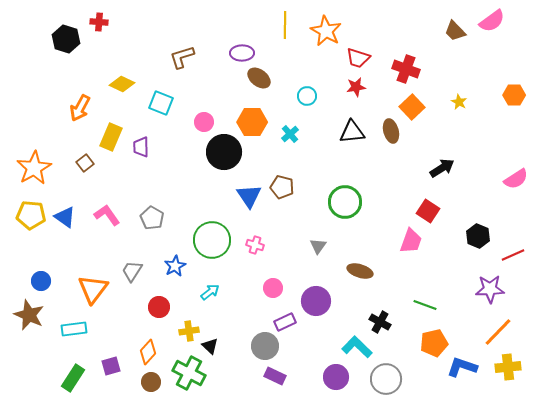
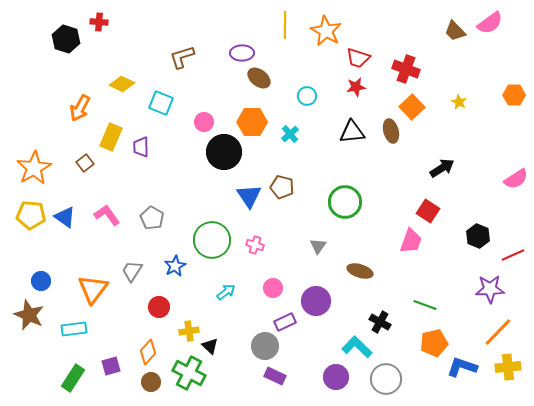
pink semicircle at (492, 21): moved 2 px left, 2 px down
cyan arrow at (210, 292): moved 16 px right
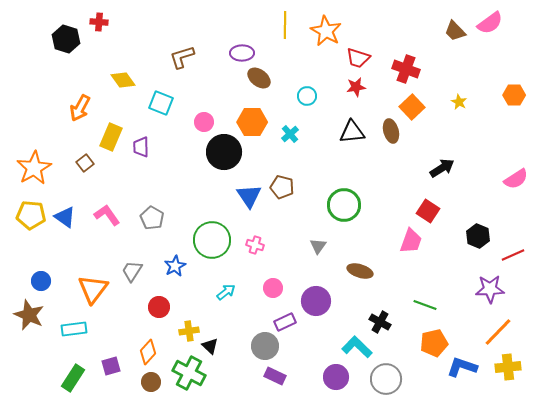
yellow diamond at (122, 84): moved 1 px right, 4 px up; rotated 30 degrees clockwise
green circle at (345, 202): moved 1 px left, 3 px down
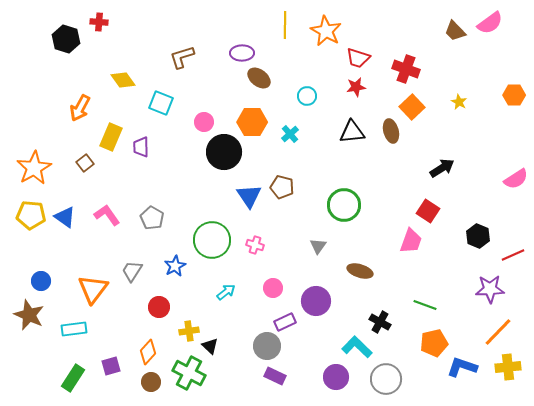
gray circle at (265, 346): moved 2 px right
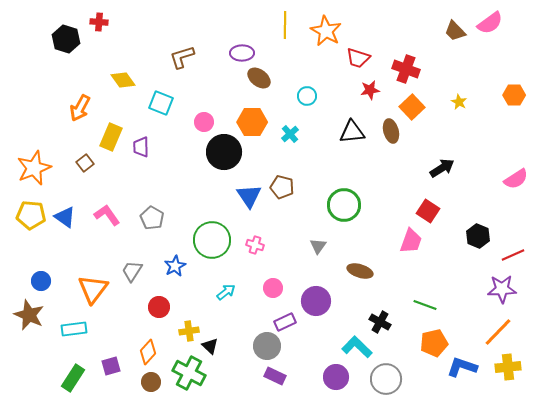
red star at (356, 87): moved 14 px right, 3 px down
orange star at (34, 168): rotated 8 degrees clockwise
purple star at (490, 289): moved 12 px right
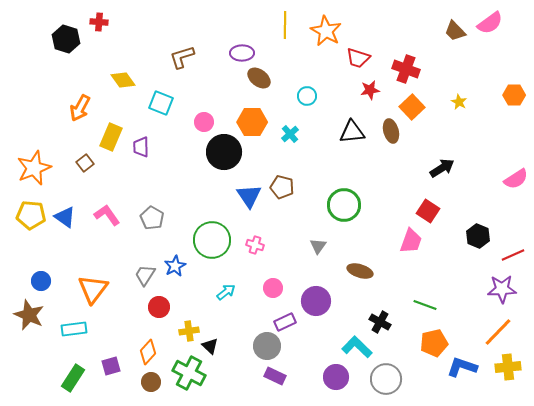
gray trapezoid at (132, 271): moved 13 px right, 4 px down
